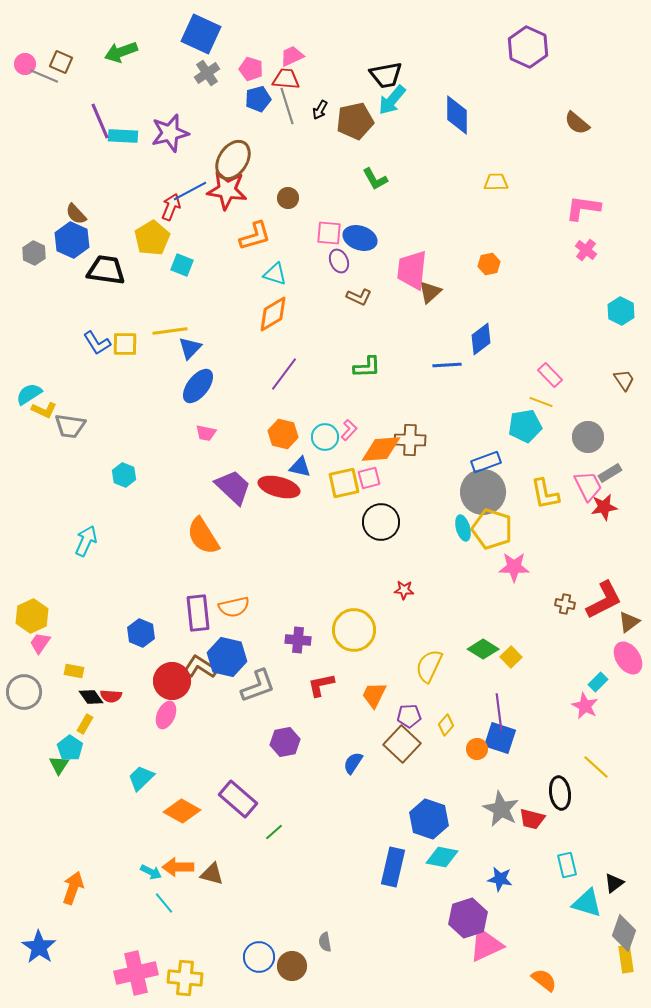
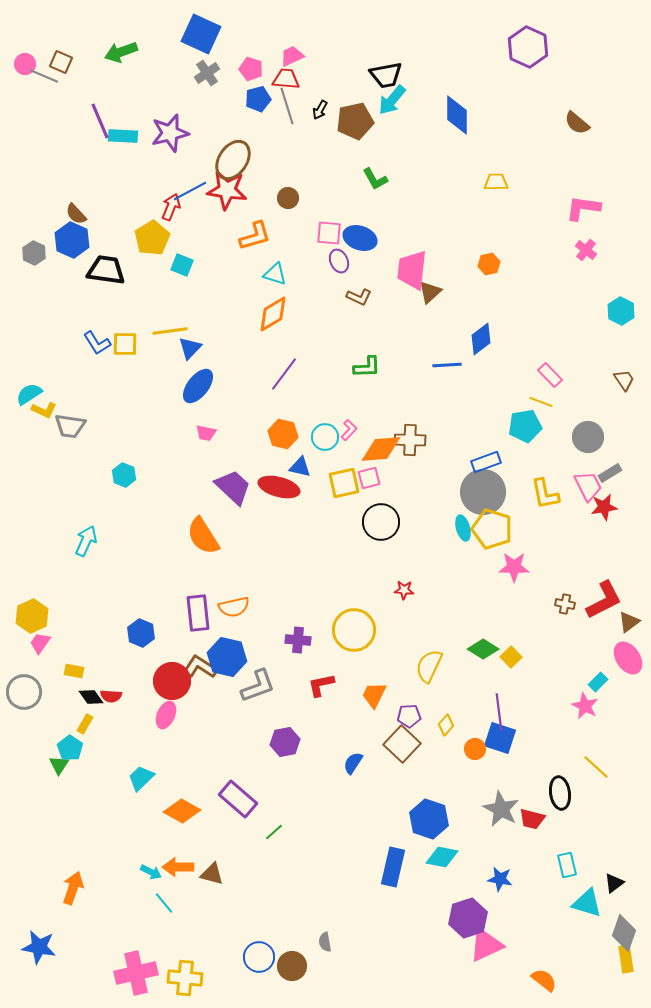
orange circle at (477, 749): moved 2 px left
blue star at (39, 947): rotated 24 degrees counterclockwise
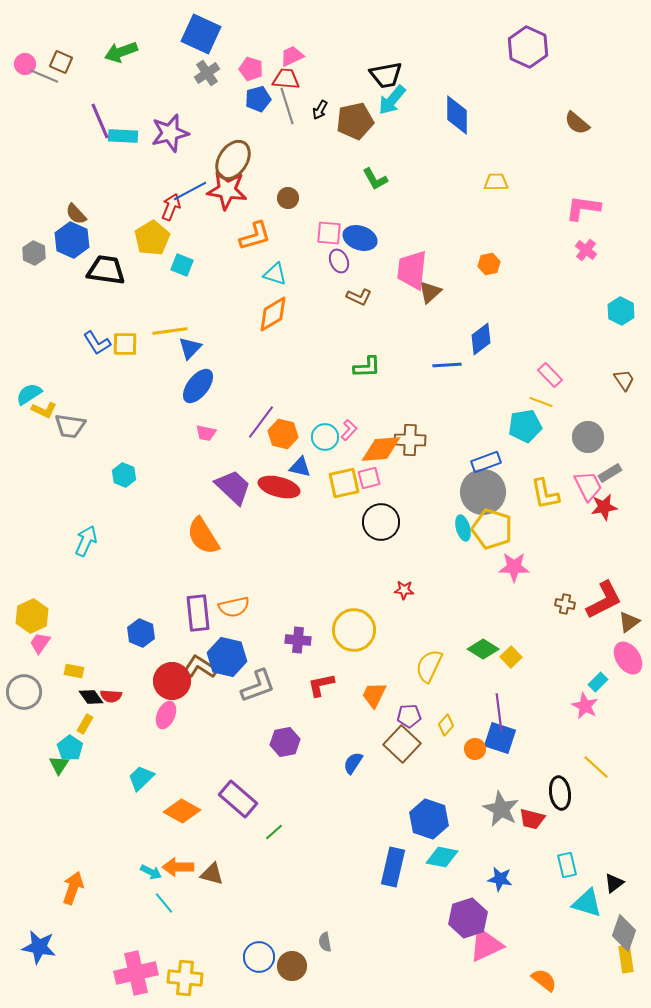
purple line at (284, 374): moved 23 px left, 48 px down
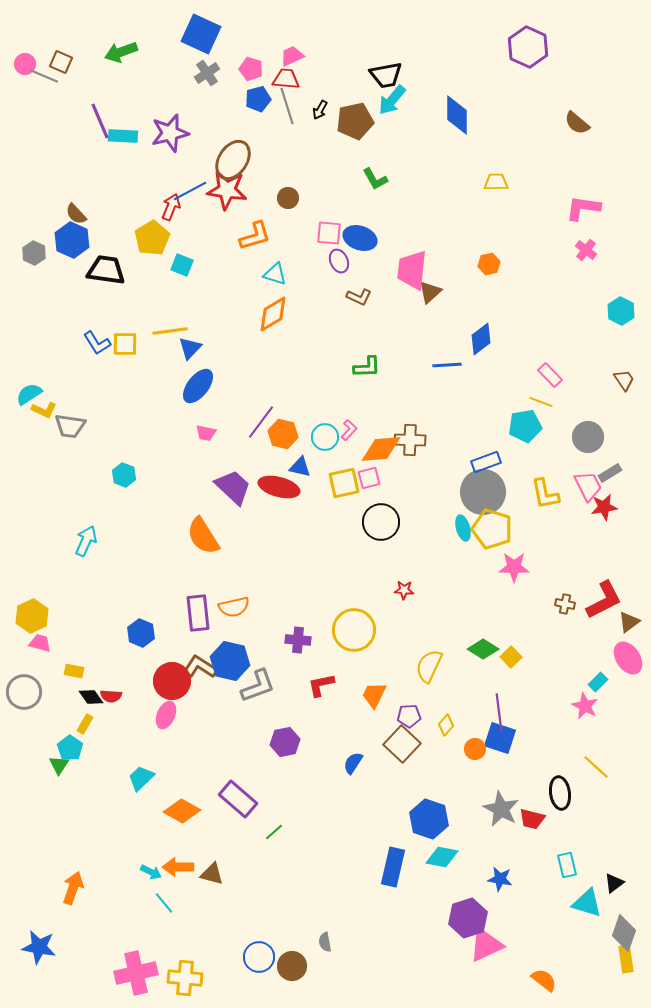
pink trapezoid at (40, 643): rotated 70 degrees clockwise
blue hexagon at (227, 657): moved 3 px right, 4 px down
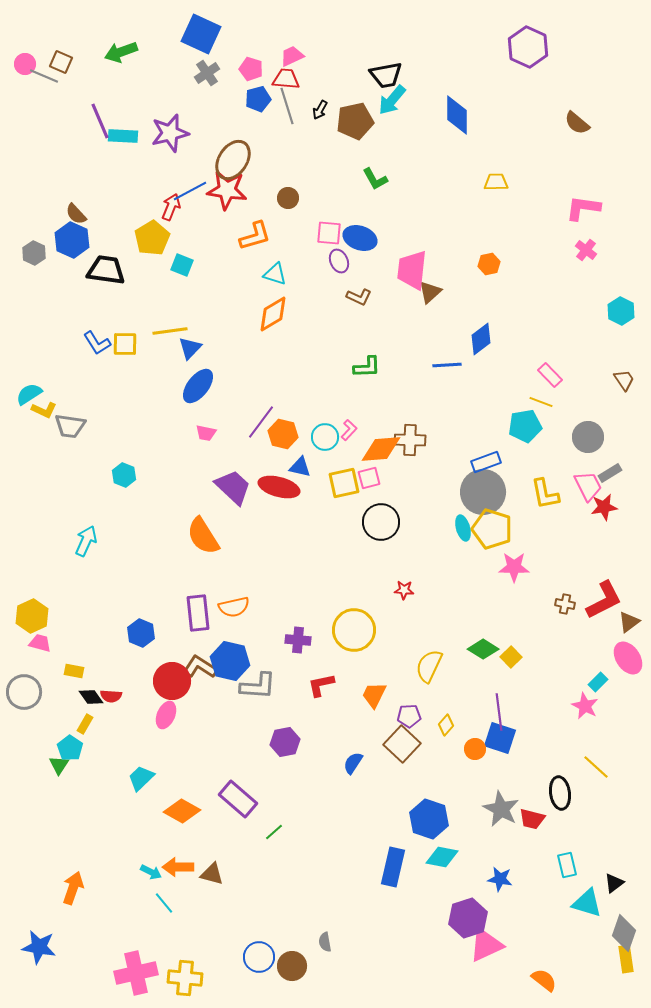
gray L-shape at (258, 686): rotated 24 degrees clockwise
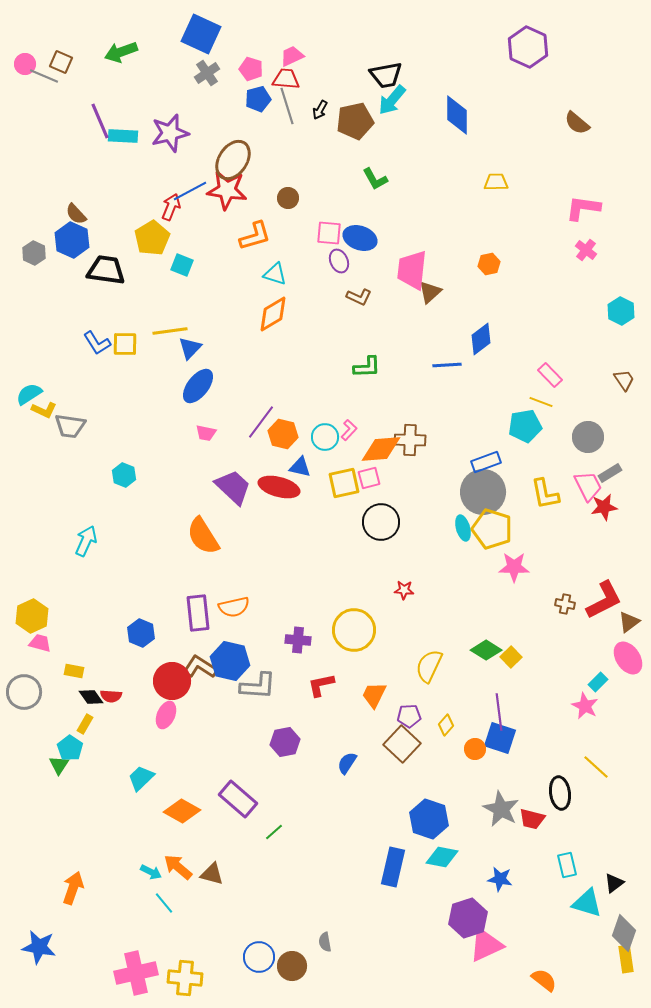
green diamond at (483, 649): moved 3 px right, 1 px down
blue semicircle at (353, 763): moved 6 px left
orange arrow at (178, 867): rotated 40 degrees clockwise
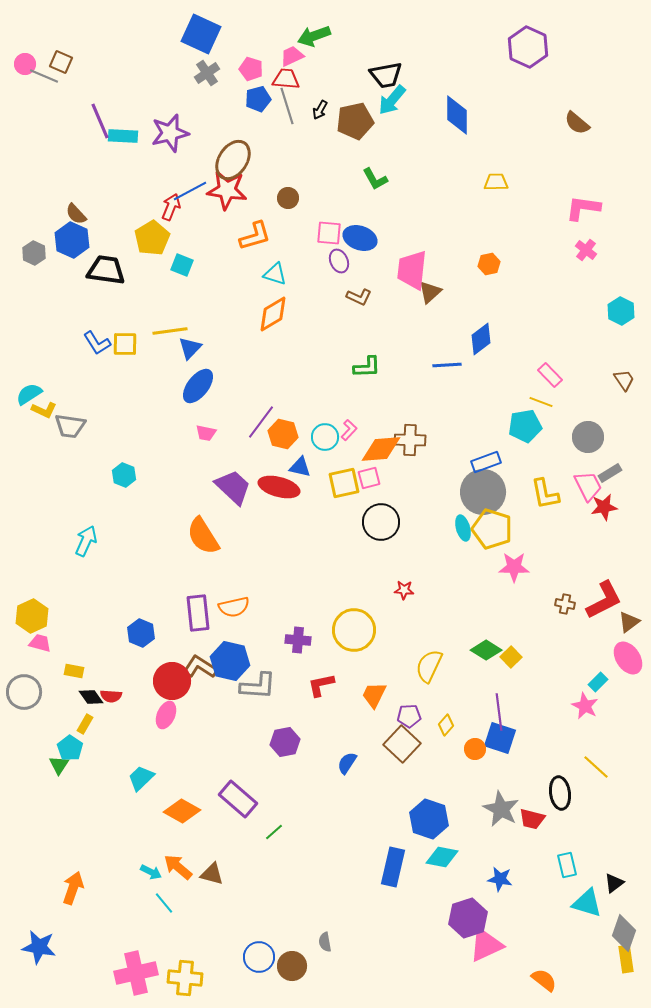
green arrow at (121, 52): moved 193 px right, 16 px up
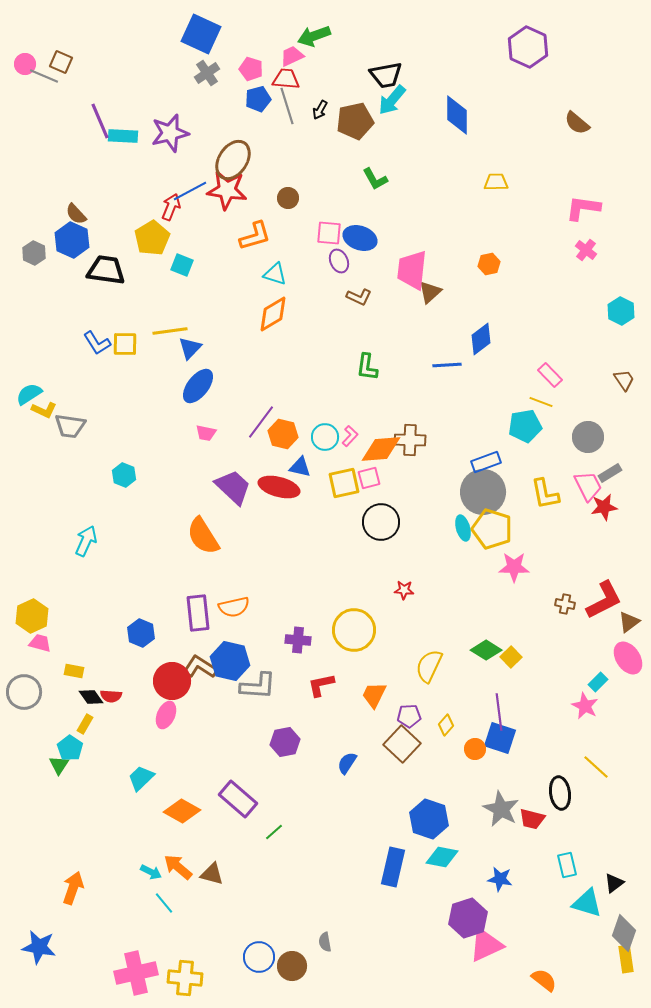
green L-shape at (367, 367): rotated 100 degrees clockwise
pink L-shape at (349, 430): moved 1 px right, 6 px down
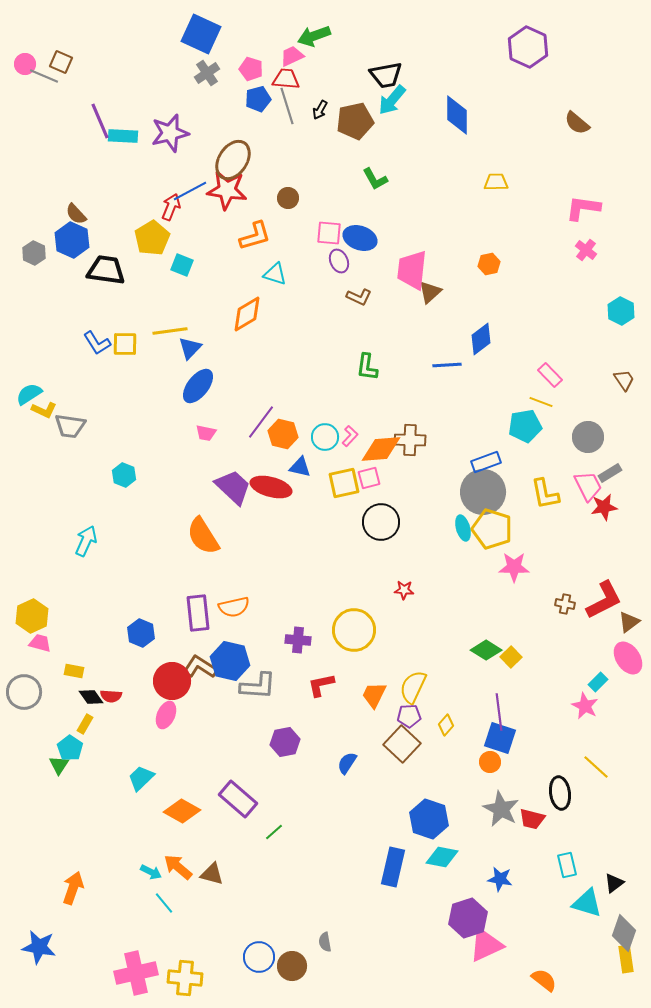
orange diamond at (273, 314): moved 26 px left
red ellipse at (279, 487): moved 8 px left
yellow semicircle at (429, 666): moved 16 px left, 21 px down
orange circle at (475, 749): moved 15 px right, 13 px down
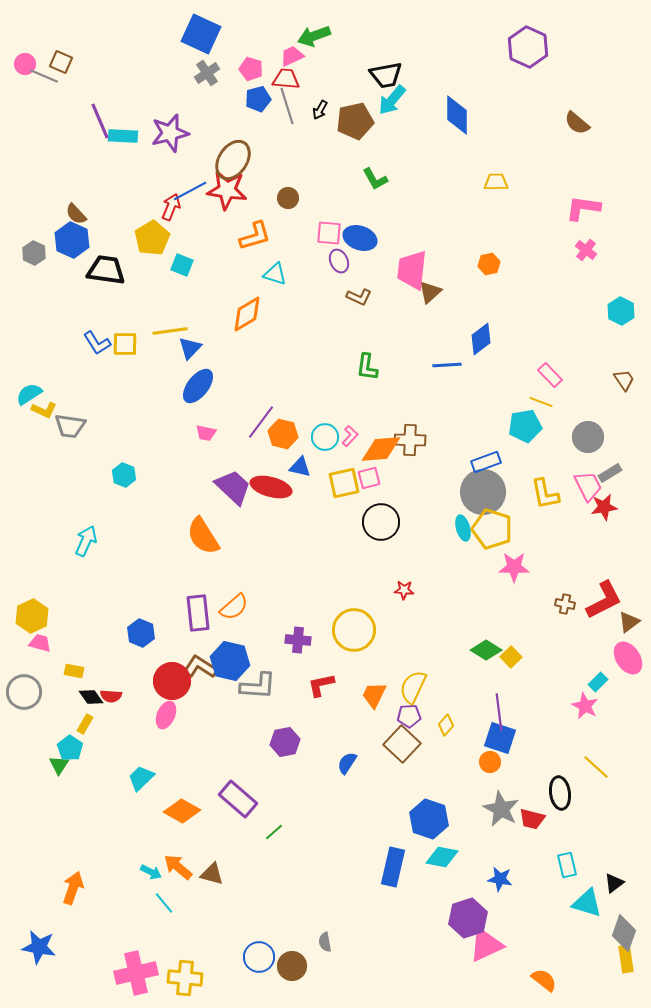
orange semicircle at (234, 607): rotated 28 degrees counterclockwise
